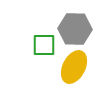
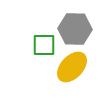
yellow ellipse: moved 2 px left; rotated 16 degrees clockwise
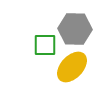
green square: moved 1 px right
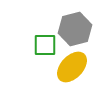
gray hexagon: rotated 16 degrees counterclockwise
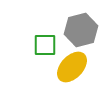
gray hexagon: moved 6 px right, 1 px down
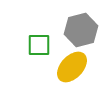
green square: moved 6 px left
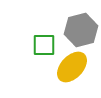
green square: moved 5 px right
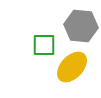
gray hexagon: moved 4 px up; rotated 20 degrees clockwise
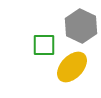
gray hexagon: rotated 20 degrees clockwise
